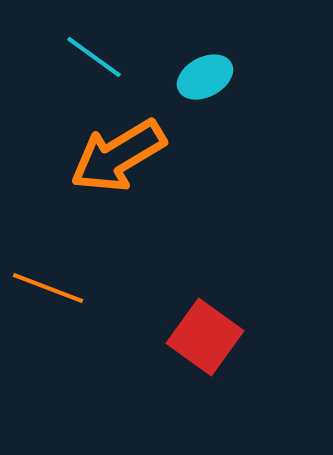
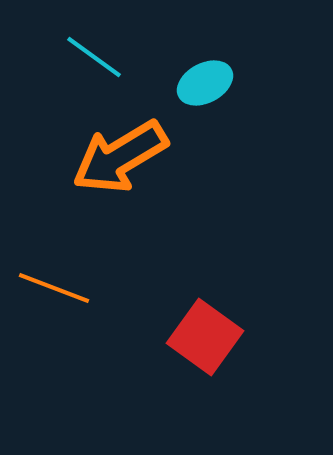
cyan ellipse: moved 6 px down
orange arrow: moved 2 px right, 1 px down
orange line: moved 6 px right
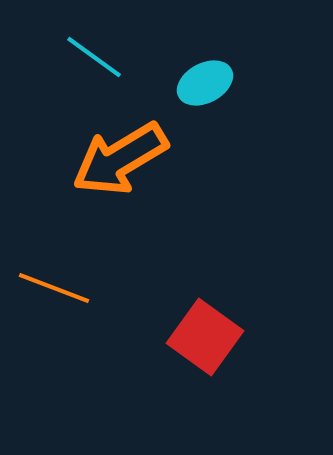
orange arrow: moved 2 px down
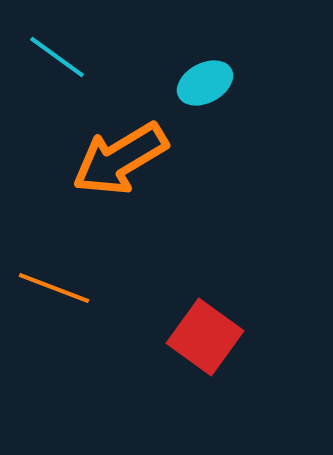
cyan line: moved 37 px left
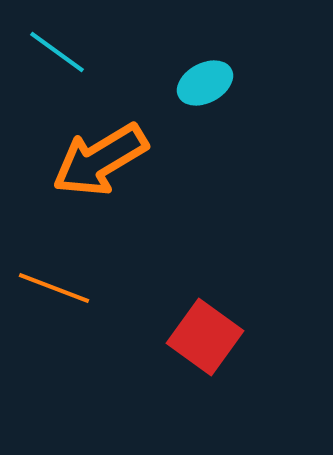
cyan line: moved 5 px up
orange arrow: moved 20 px left, 1 px down
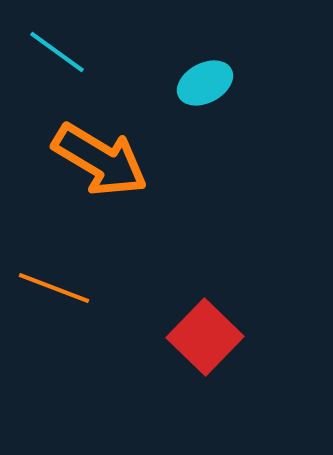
orange arrow: rotated 118 degrees counterclockwise
red square: rotated 8 degrees clockwise
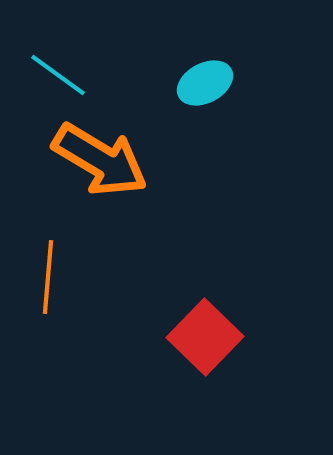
cyan line: moved 1 px right, 23 px down
orange line: moved 6 px left, 11 px up; rotated 74 degrees clockwise
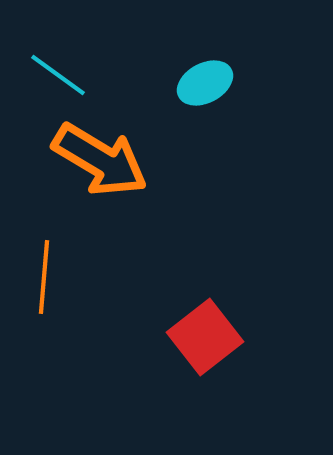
orange line: moved 4 px left
red square: rotated 8 degrees clockwise
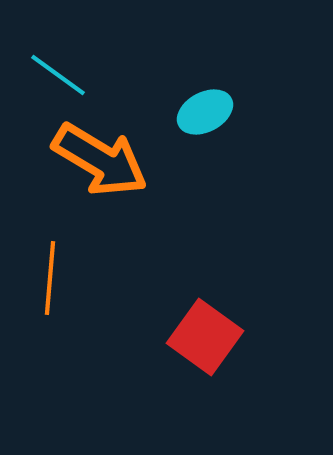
cyan ellipse: moved 29 px down
orange line: moved 6 px right, 1 px down
red square: rotated 16 degrees counterclockwise
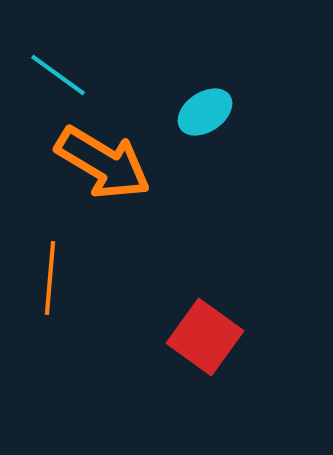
cyan ellipse: rotated 6 degrees counterclockwise
orange arrow: moved 3 px right, 3 px down
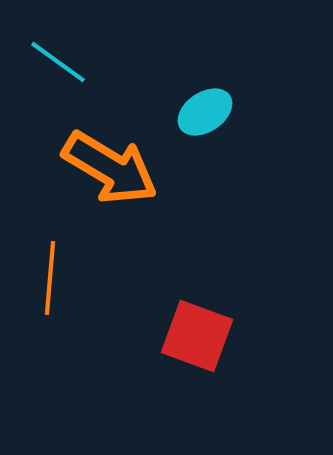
cyan line: moved 13 px up
orange arrow: moved 7 px right, 5 px down
red square: moved 8 px left, 1 px up; rotated 16 degrees counterclockwise
